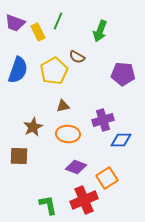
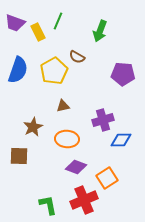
orange ellipse: moved 1 px left, 5 px down
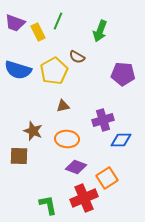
blue semicircle: rotated 88 degrees clockwise
brown star: moved 4 px down; rotated 24 degrees counterclockwise
red cross: moved 2 px up
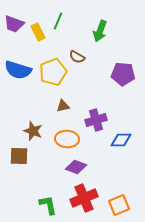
purple trapezoid: moved 1 px left, 1 px down
yellow pentagon: moved 1 px left, 1 px down; rotated 8 degrees clockwise
purple cross: moved 7 px left
orange square: moved 12 px right, 27 px down; rotated 10 degrees clockwise
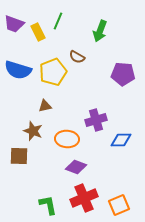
brown triangle: moved 18 px left
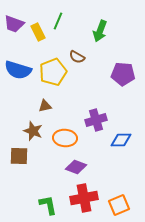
orange ellipse: moved 2 px left, 1 px up
red cross: rotated 12 degrees clockwise
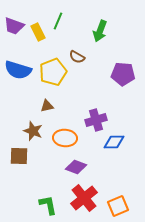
purple trapezoid: moved 2 px down
brown triangle: moved 2 px right
blue diamond: moved 7 px left, 2 px down
red cross: rotated 28 degrees counterclockwise
orange square: moved 1 px left, 1 px down
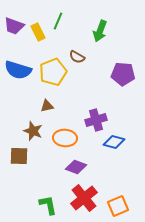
blue diamond: rotated 15 degrees clockwise
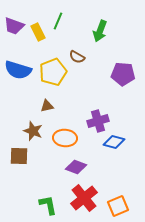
purple cross: moved 2 px right, 1 px down
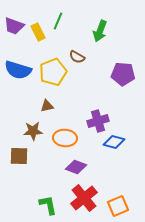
brown star: rotated 24 degrees counterclockwise
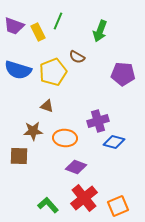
brown triangle: rotated 32 degrees clockwise
green L-shape: rotated 30 degrees counterclockwise
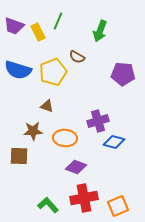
red cross: rotated 28 degrees clockwise
